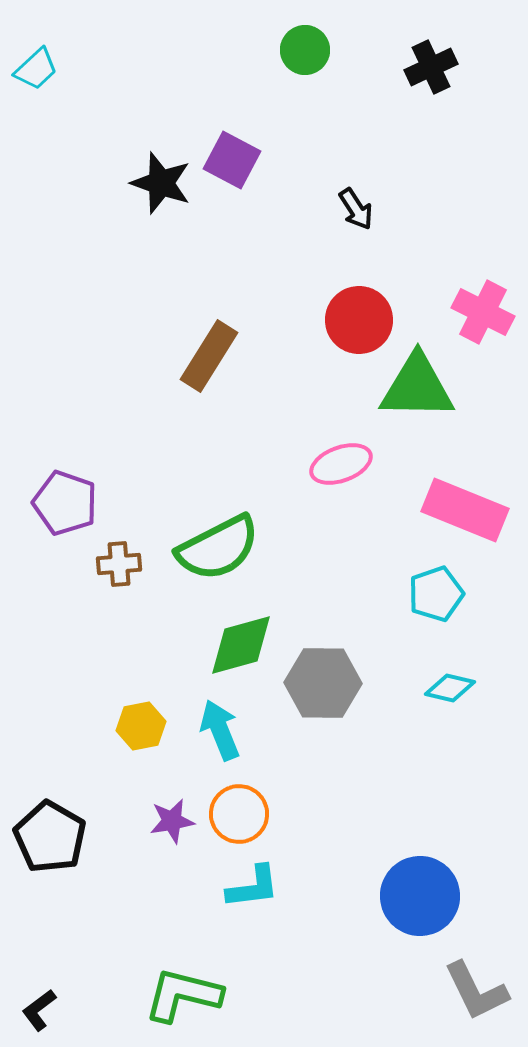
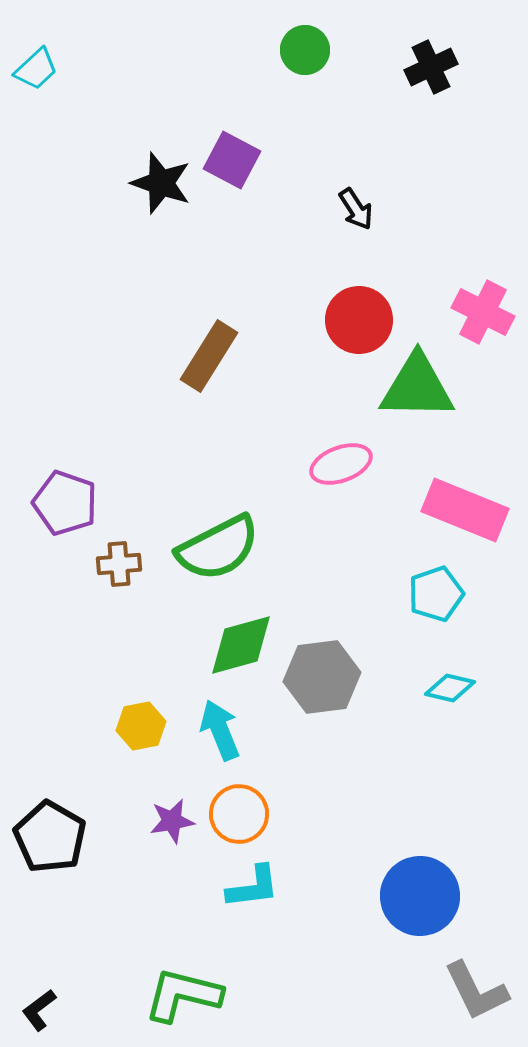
gray hexagon: moved 1 px left, 6 px up; rotated 8 degrees counterclockwise
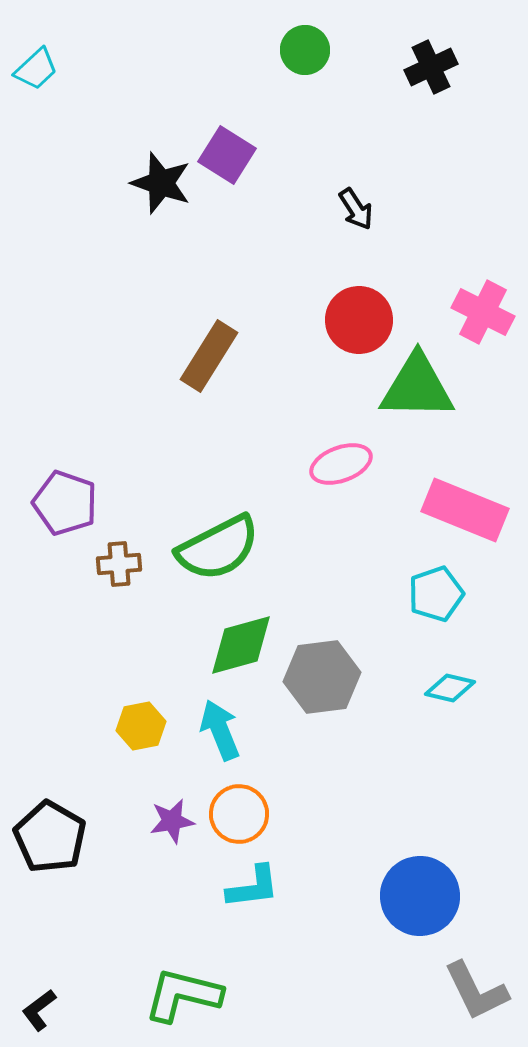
purple square: moved 5 px left, 5 px up; rotated 4 degrees clockwise
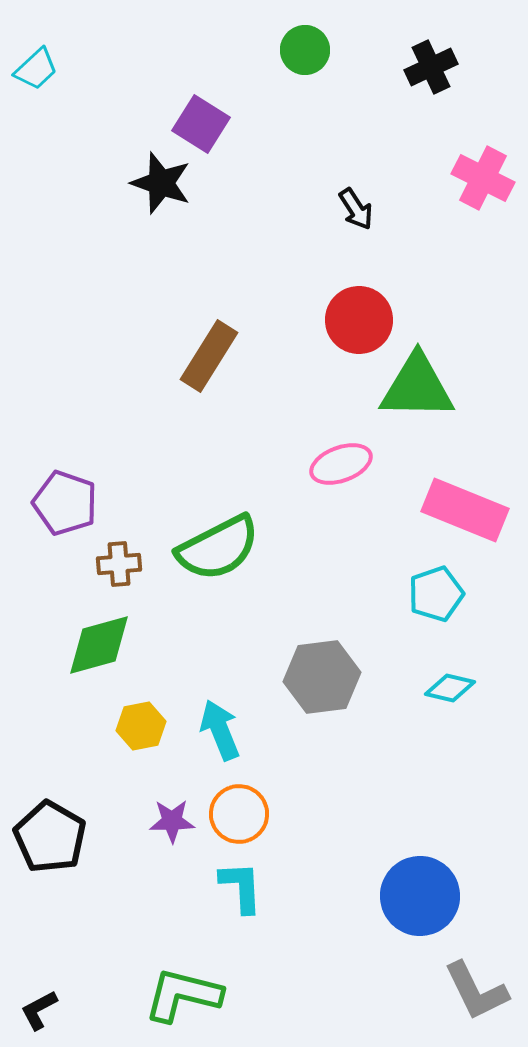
purple square: moved 26 px left, 31 px up
pink cross: moved 134 px up
green diamond: moved 142 px left
purple star: rotated 9 degrees clockwise
cyan L-shape: moved 12 px left; rotated 86 degrees counterclockwise
black L-shape: rotated 9 degrees clockwise
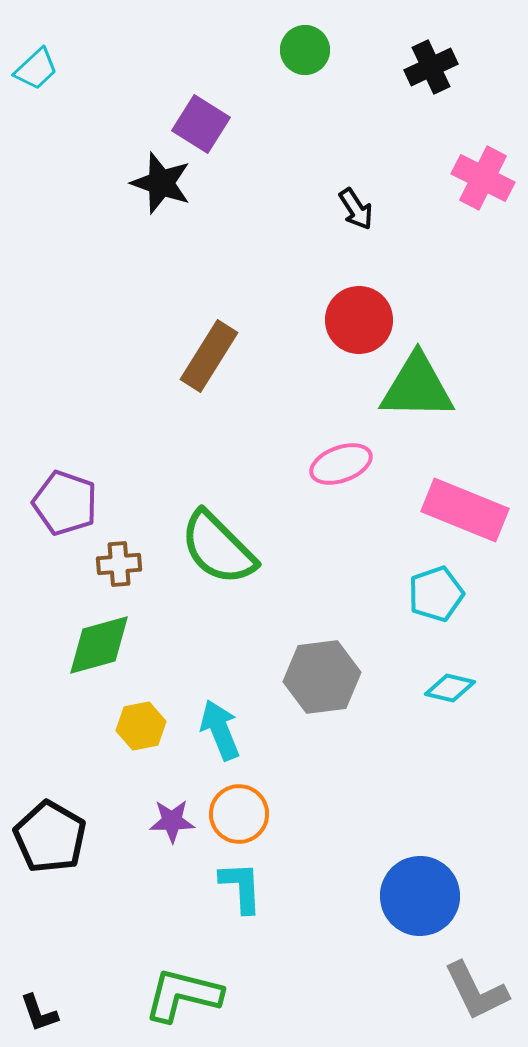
green semicircle: rotated 72 degrees clockwise
black L-shape: moved 3 px down; rotated 81 degrees counterclockwise
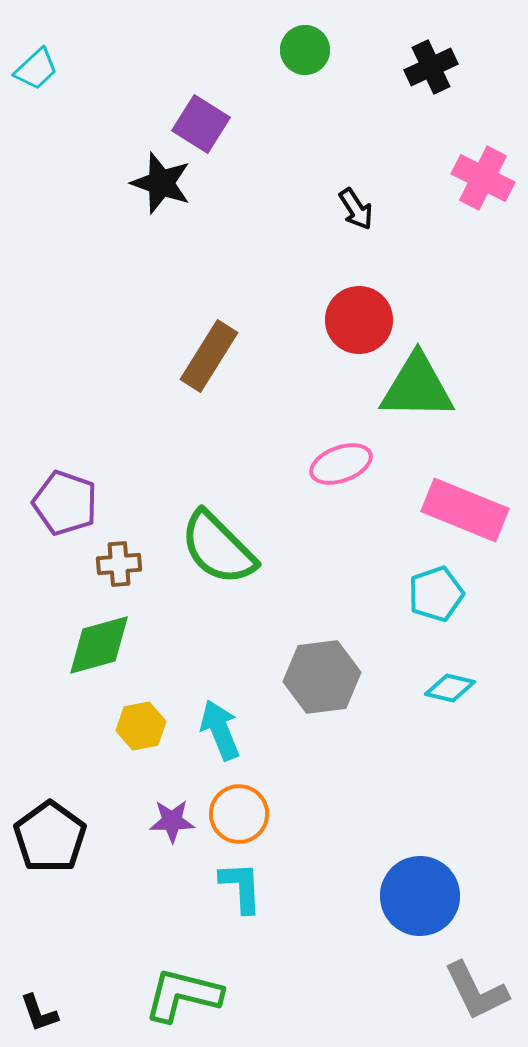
black pentagon: rotated 6 degrees clockwise
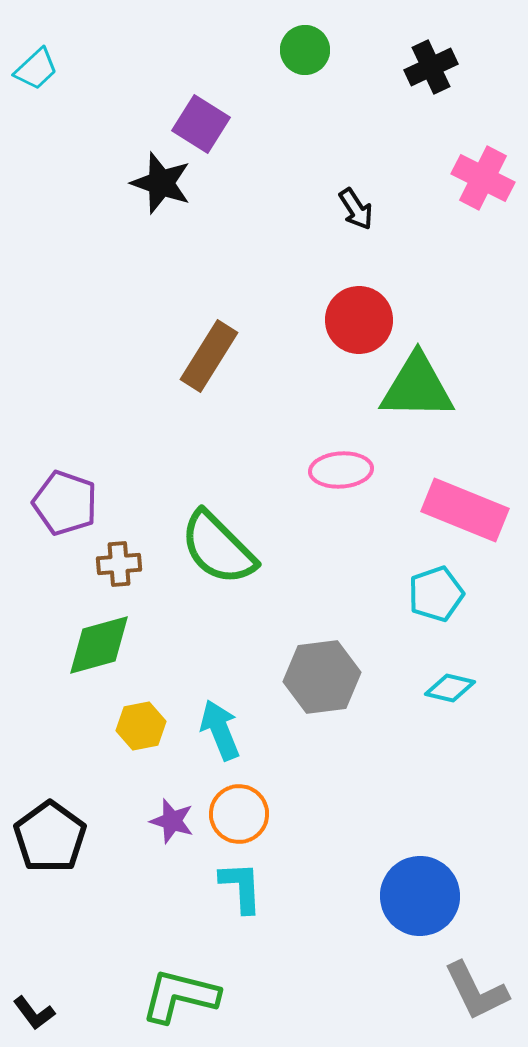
pink ellipse: moved 6 px down; rotated 16 degrees clockwise
purple star: rotated 18 degrees clockwise
green L-shape: moved 3 px left, 1 px down
black L-shape: moved 5 px left; rotated 18 degrees counterclockwise
